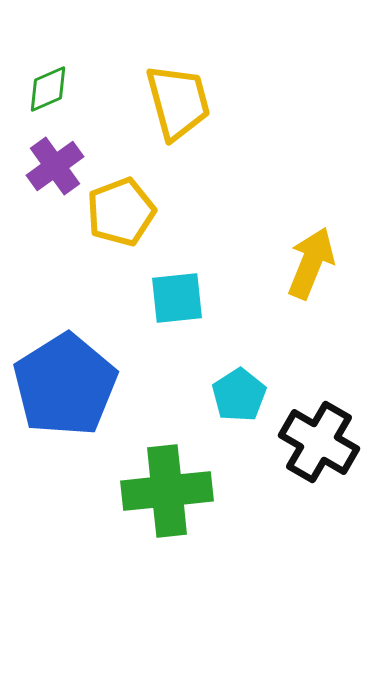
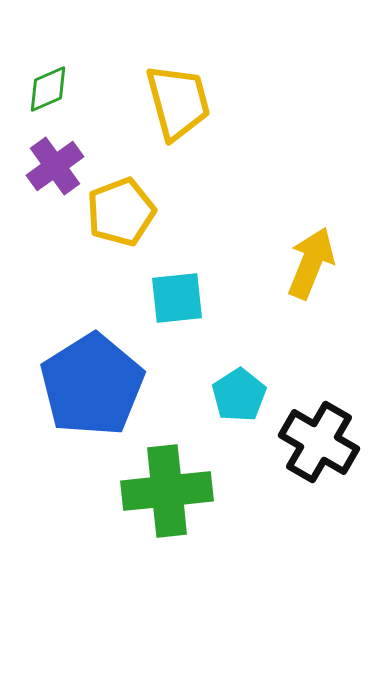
blue pentagon: moved 27 px right
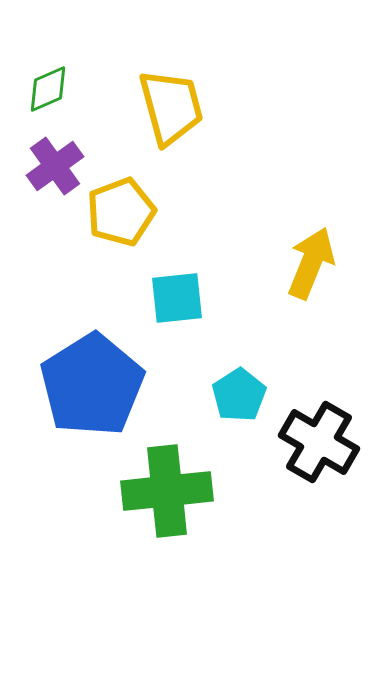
yellow trapezoid: moved 7 px left, 5 px down
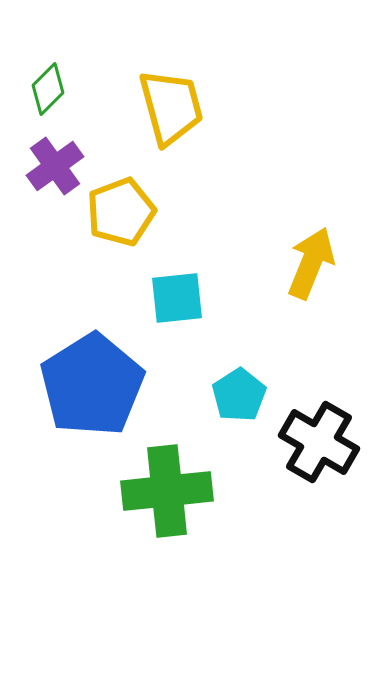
green diamond: rotated 21 degrees counterclockwise
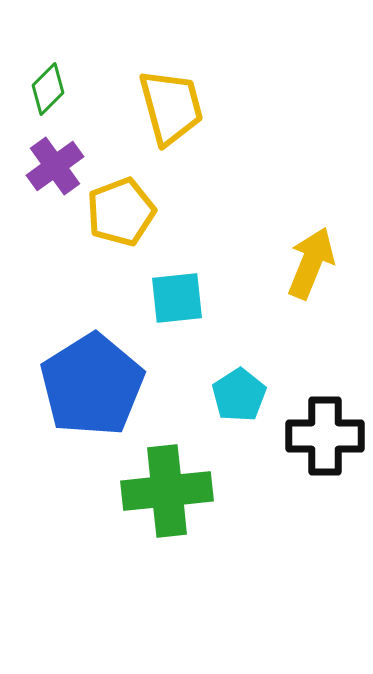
black cross: moved 6 px right, 6 px up; rotated 30 degrees counterclockwise
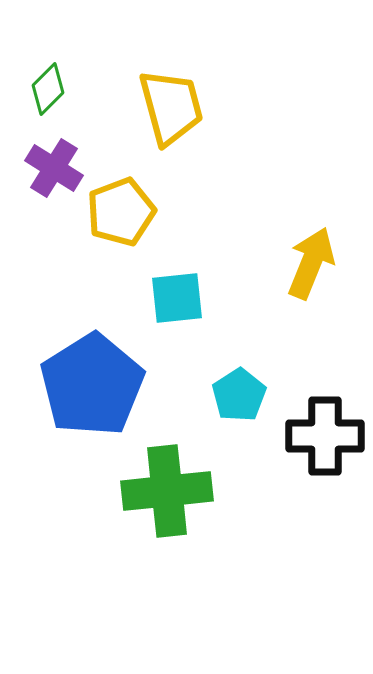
purple cross: moved 1 px left, 2 px down; rotated 22 degrees counterclockwise
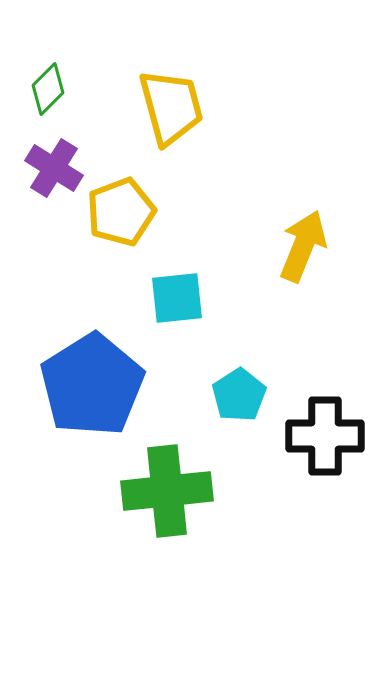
yellow arrow: moved 8 px left, 17 px up
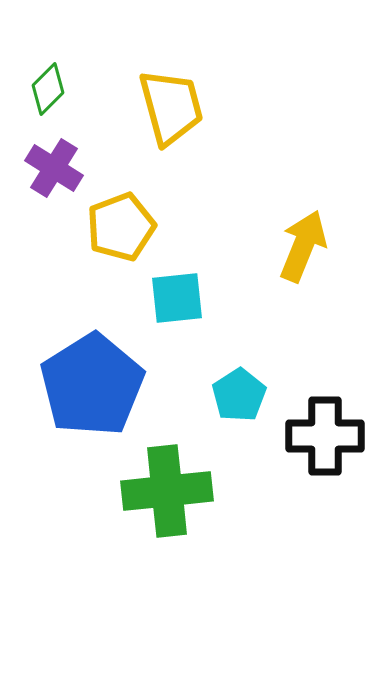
yellow pentagon: moved 15 px down
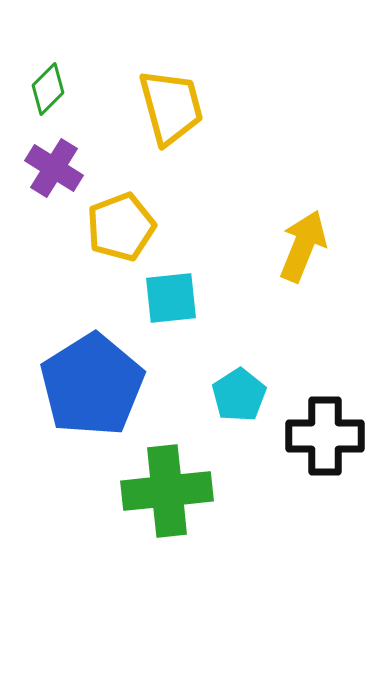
cyan square: moved 6 px left
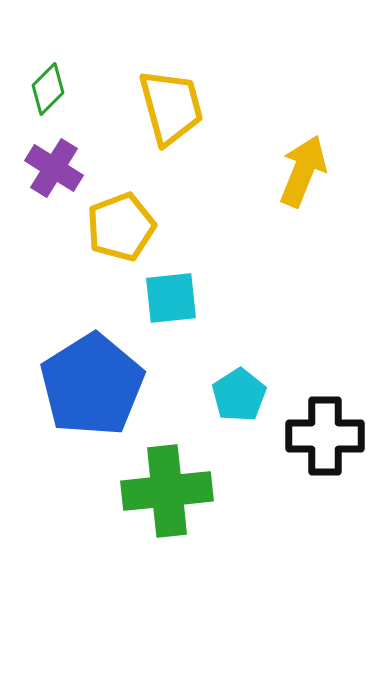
yellow arrow: moved 75 px up
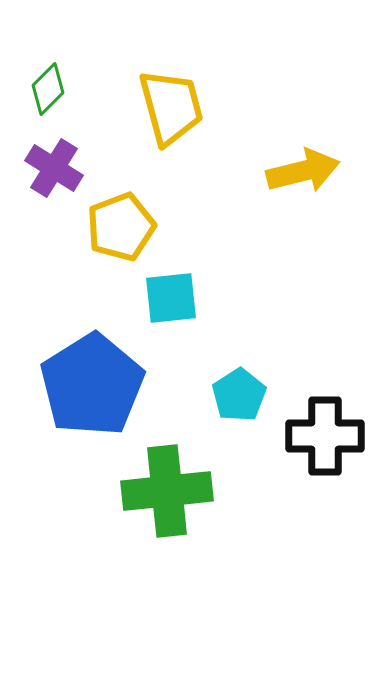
yellow arrow: rotated 54 degrees clockwise
